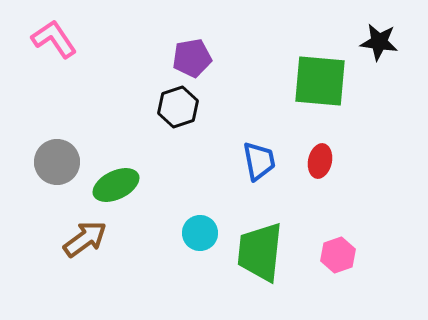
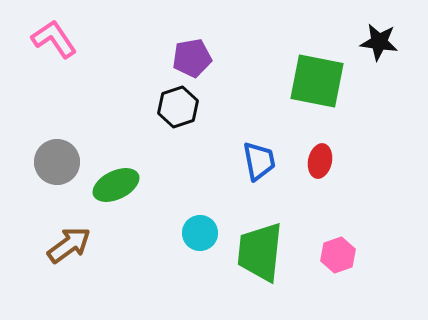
green square: moved 3 px left; rotated 6 degrees clockwise
brown arrow: moved 16 px left, 6 px down
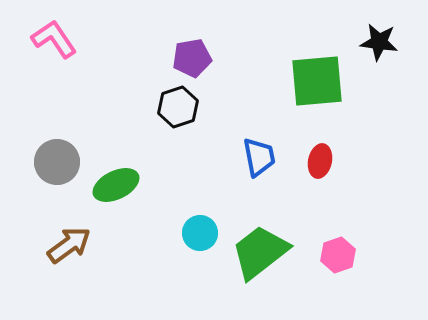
green square: rotated 16 degrees counterclockwise
blue trapezoid: moved 4 px up
green trapezoid: rotated 46 degrees clockwise
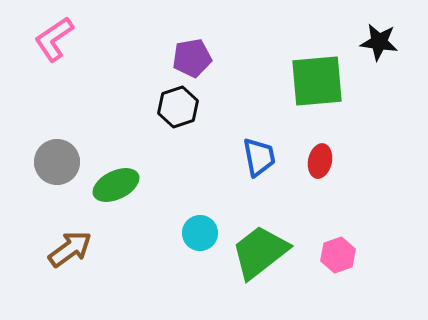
pink L-shape: rotated 90 degrees counterclockwise
brown arrow: moved 1 px right, 4 px down
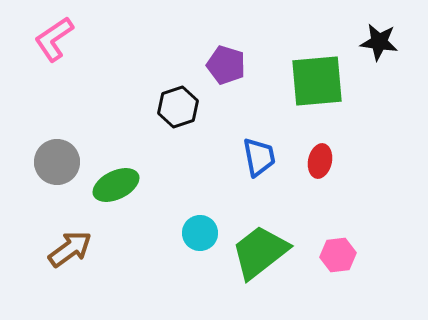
purple pentagon: moved 34 px right, 7 px down; rotated 27 degrees clockwise
pink hexagon: rotated 12 degrees clockwise
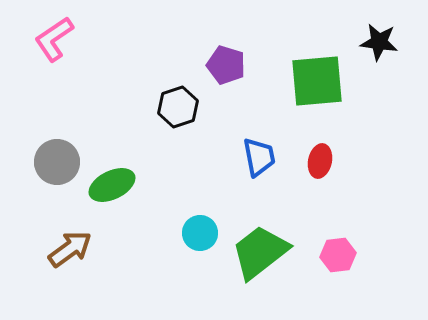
green ellipse: moved 4 px left
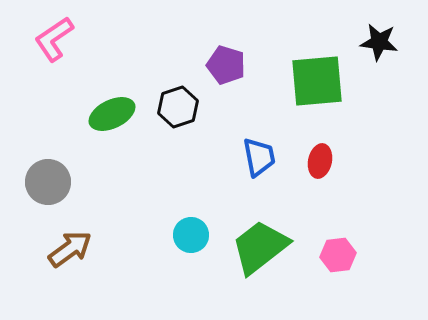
gray circle: moved 9 px left, 20 px down
green ellipse: moved 71 px up
cyan circle: moved 9 px left, 2 px down
green trapezoid: moved 5 px up
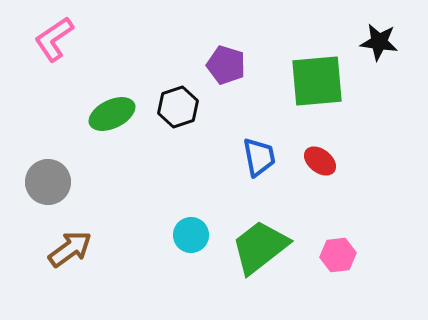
red ellipse: rotated 64 degrees counterclockwise
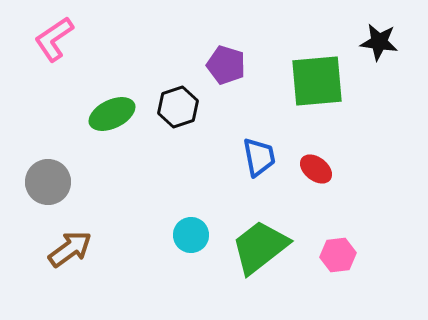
red ellipse: moved 4 px left, 8 px down
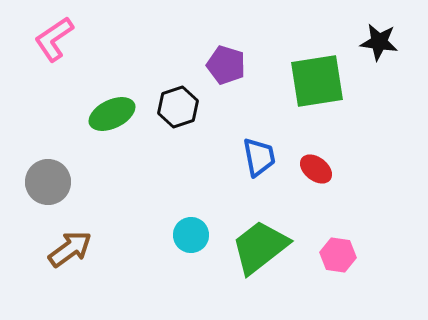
green square: rotated 4 degrees counterclockwise
pink hexagon: rotated 16 degrees clockwise
